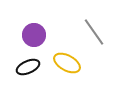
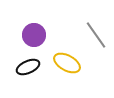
gray line: moved 2 px right, 3 px down
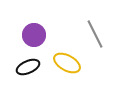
gray line: moved 1 px left, 1 px up; rotated 8 degrees clockwise
